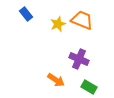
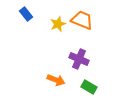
orange arrow: rotated 12 degrees counterclockwise
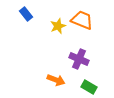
yellow star: moved 2 px down
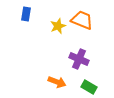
blue rectangle: rotated 48 degrees clockwise
orange arrow: moved 1 px right, 2 px down
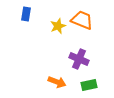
green rectangle: moved 2 px up; rotated 42 degrees counterclockwise
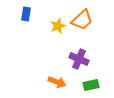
orange trapezoid: rotated 115 degrees clockwise
green rectangle: moved 2 px right
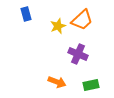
blue rectangle: rotated 24 degrees counterclockwise
purple cross: moved 1 px left, 5 px up
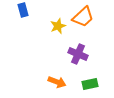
blue rectangle: moved 3 px left, 4 px up
orange trapezoid: moved 1 px right, 3 px up
green rectangle: moved 1 px left, 1 px up
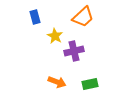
blue rectangle: moved 12 px right, 7 px down
yellow star: moved 3 px left, 10 px down; rotated 21 degrees counterclockwise
purple cross: moved 4 px left, 3 px up; rotated 36 degrees counterclockwise
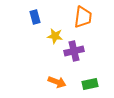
orange trapezoid: rotated 40 degrees counterclockwise
yellow star: rotated 21 degrees counterclockwise
